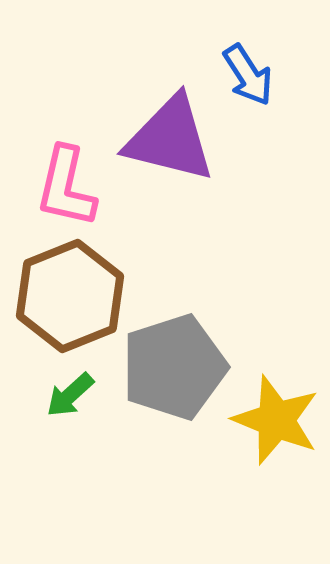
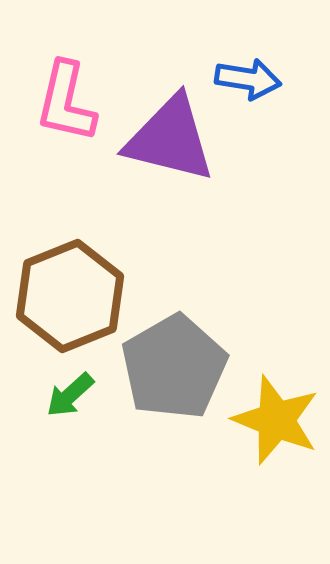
blue arrow: moved 4 px down; rotated 48 degrees counterclockwise
pink L-shape: moved 85 px up
gray pentagon: rotated 12 degrees counterclockwise
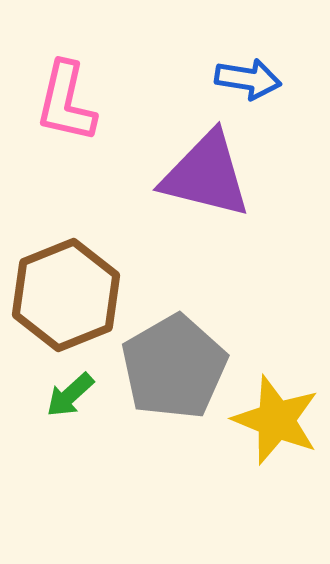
purple triangle: moved 36 px right, 36 px down
brown hexagon: moved 4 px left, 1 px up
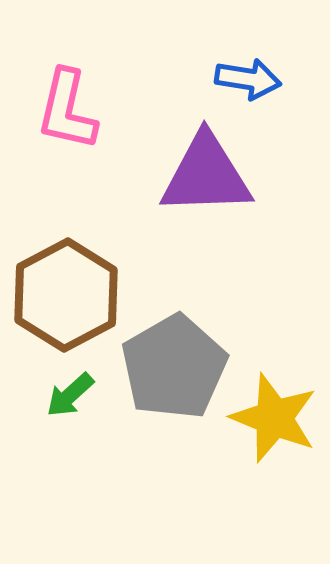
pink L-shape: moved 1 px right, 8 px down
purple triangle: rotated 16 degrees counterclockwise
brown hexagon: rotated 6 degrees counterclockwise
yellow star: moved 2 px left, 2 px up
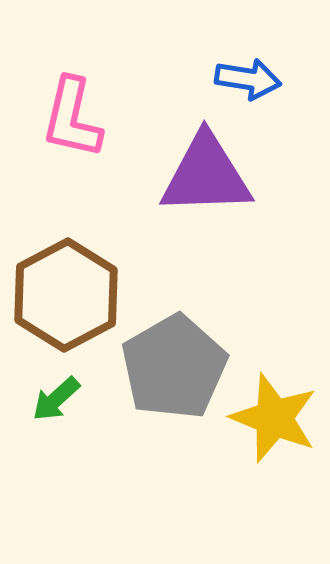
pink L-shape: moved 5 px right, 8 px down
green arrow: moved 14 px left, 4 px down
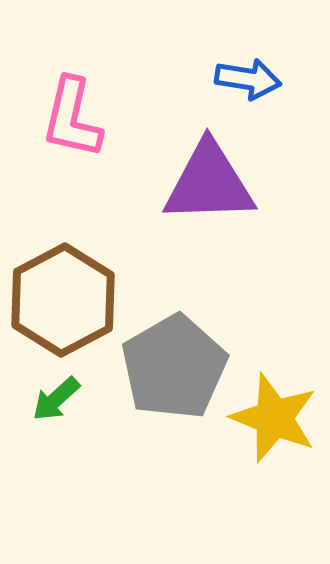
purple triangle: moved 3 px right, 8 px down
brown hexagon: moved 3 px left, 5 px down
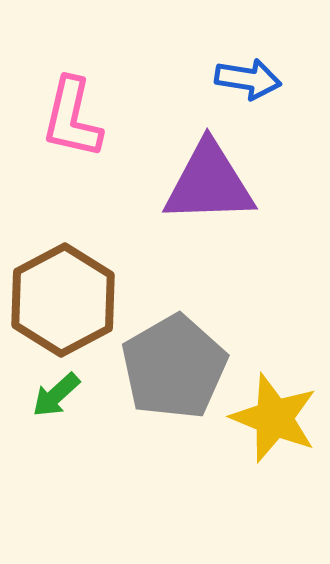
green arrow: moved 4 px up
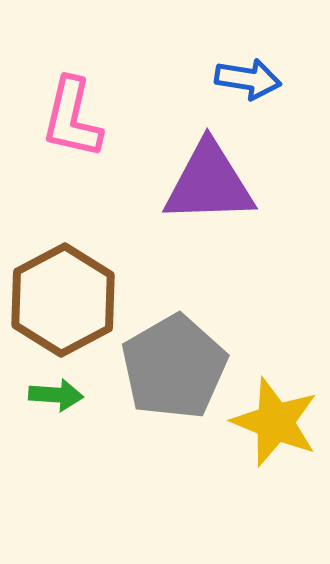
green arrow: rotated 134 degrees counterclockwise
yellow star: moved 1 px right, 4 px down
